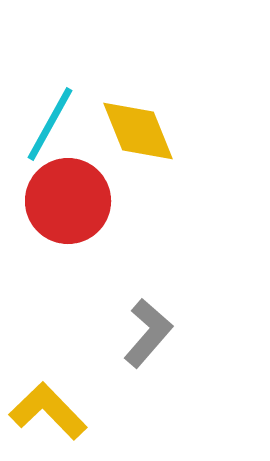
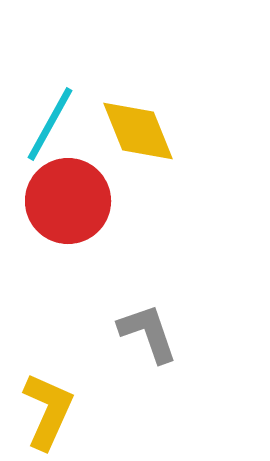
gray L-shape: rotated 60 degrees counterclockwise
yellow L-shape: rotated 68 degrees clockwise
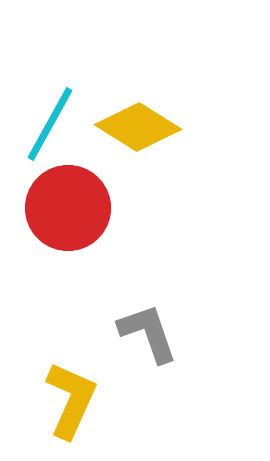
yellow diamond: moved 4 px up; rotated 36 degrees counterclockwise
red circle: moved 7 px down
yellow L-shape: moved 23 px right, 11 px up
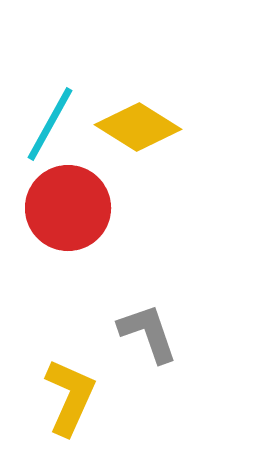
yellow L-shape: moved 1 px left, 3 px up
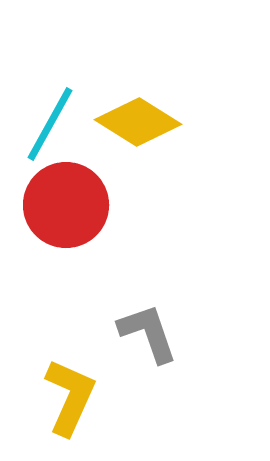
yellow diamond: moved 5 px up
red circle: moved 2 px left, 3 px up
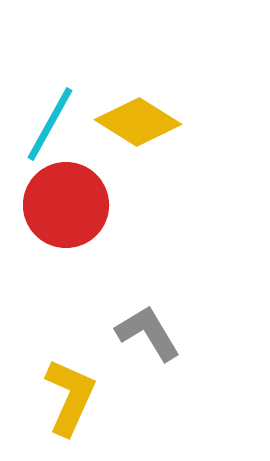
gray L-shape: rotated 12 degrees counterclockwise
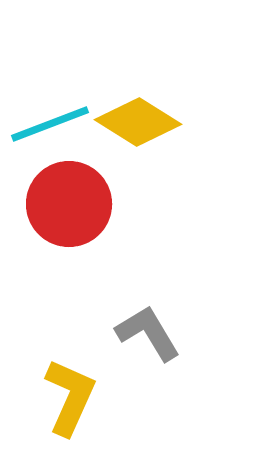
cyan line: rotated 40 degrees clockwise
red circle: moved 3 px right, 1 px up
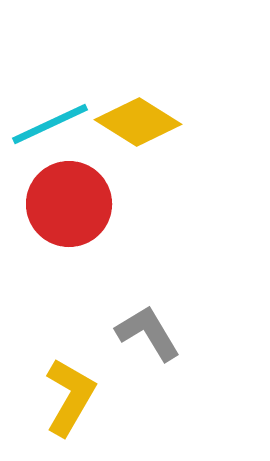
cyan line: rotated 4 degrees counterclockwise
yellow L-shape: rotated 6 degrees clockwise
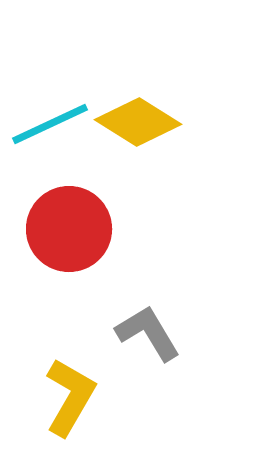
red circle: moved 25 px down
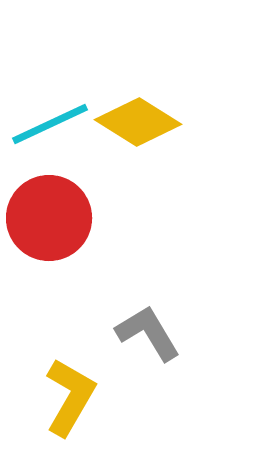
red circle: moved 20 px left, 11 px up
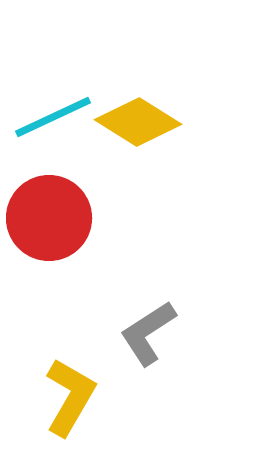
cyan line: moved 3 px right, 7 px up
gray L-shape: rotated 92 degrees counterclockwise
